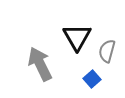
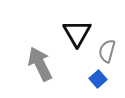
black triangle: moved 4 px up
blue square: moved 6 px right
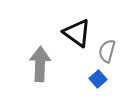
black triangle: rotated 24 degrees counterclockwise
gray arrow: rotated 28 degrees clockwise
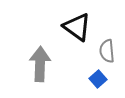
black triangle: moved 6 px up
gray semicircle: rotated 20 degrees counterclockwise
